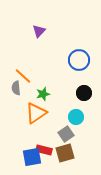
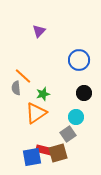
gray square: moved 2 px right
brown square: moved 7 px left
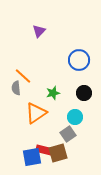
green star: moved 10 px right, 1 px up
cyan circle: moved 1 px left
